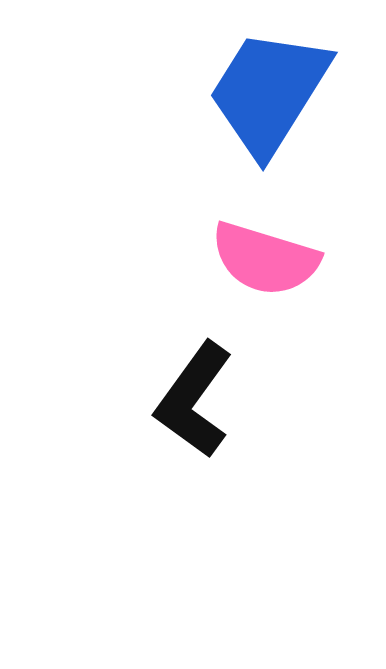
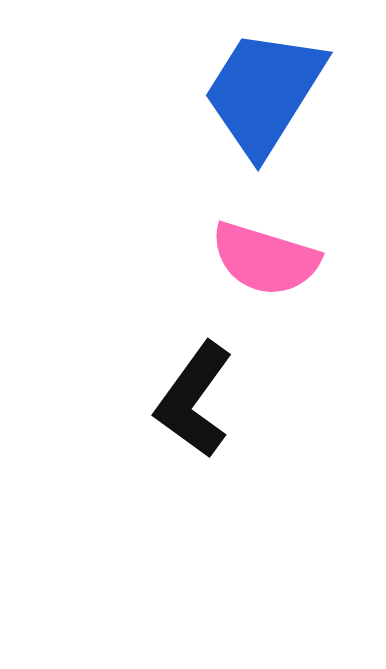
blue trapezoid: moved 5 px left
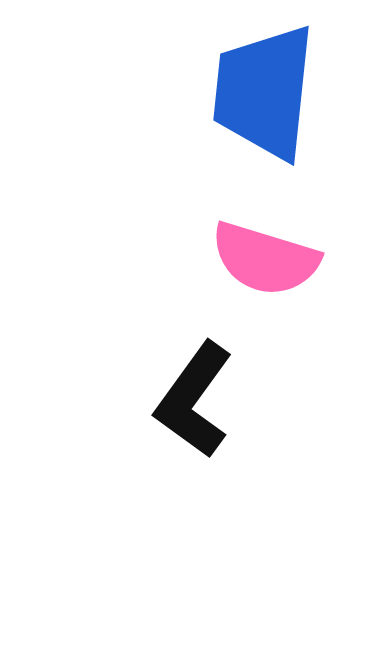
blue trapezoid: rotated 26 degrees counterclockwise
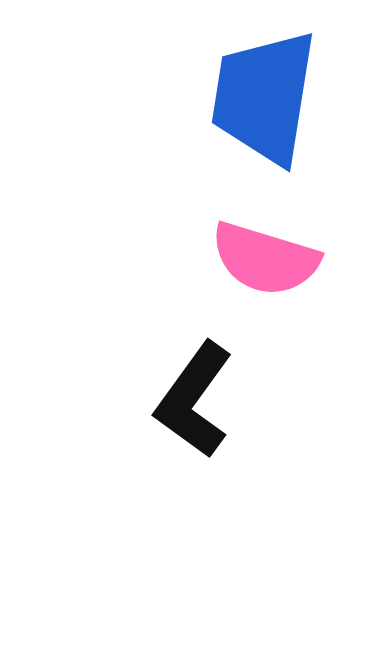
blue trapezoid: moved 5 px down; rotated 3 degrees clockwise
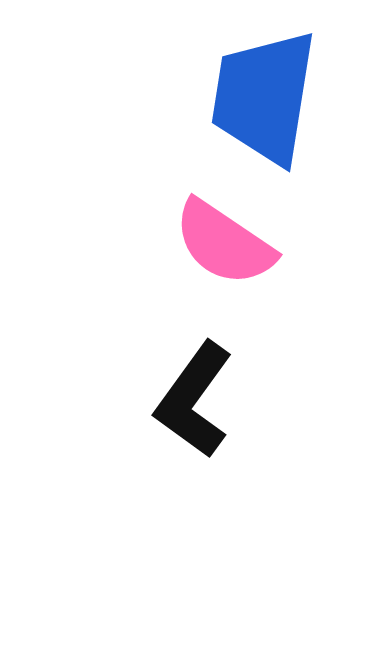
pink semicircle: moved 41 px left, 16 px up; rotated 17 degrees clockwise
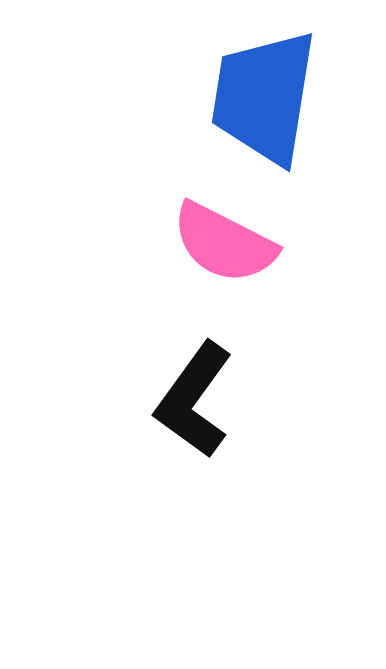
pink semicircle: rotated 7 degrees counterclockwise
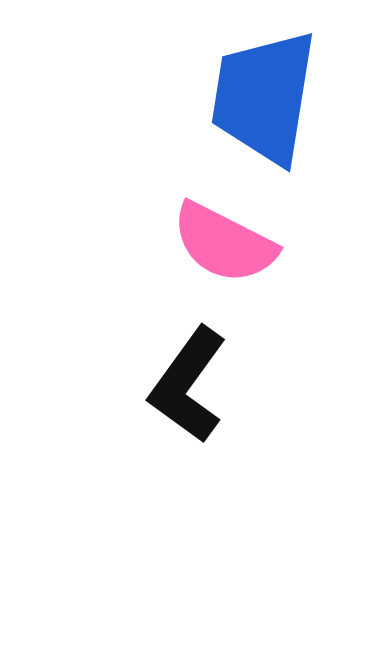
black L-shape: moved 6 px left, 15 px up
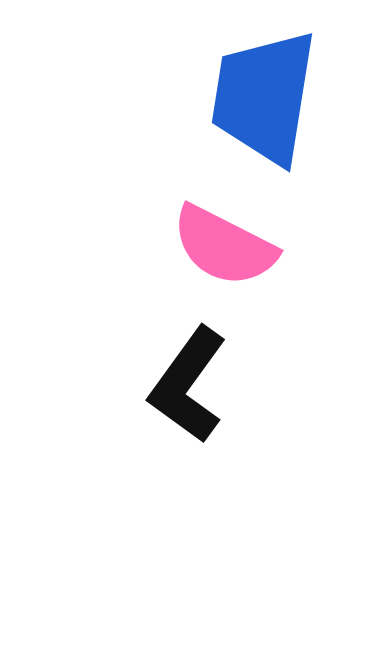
pink semicircle: moved 3 px down
